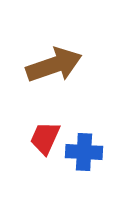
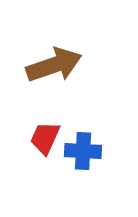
blue cross: moved 1 px left, 1 px up
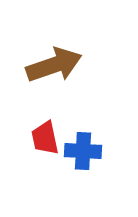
red trapezoid: rotated 36 degrees counterclockwise
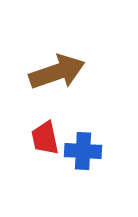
brown arrow: moved 3 px right, 7 px down
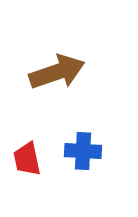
red trapezoid: moved 18 px left, 21 px down
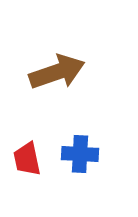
blue cross: moved 3 px left, 3 px down
